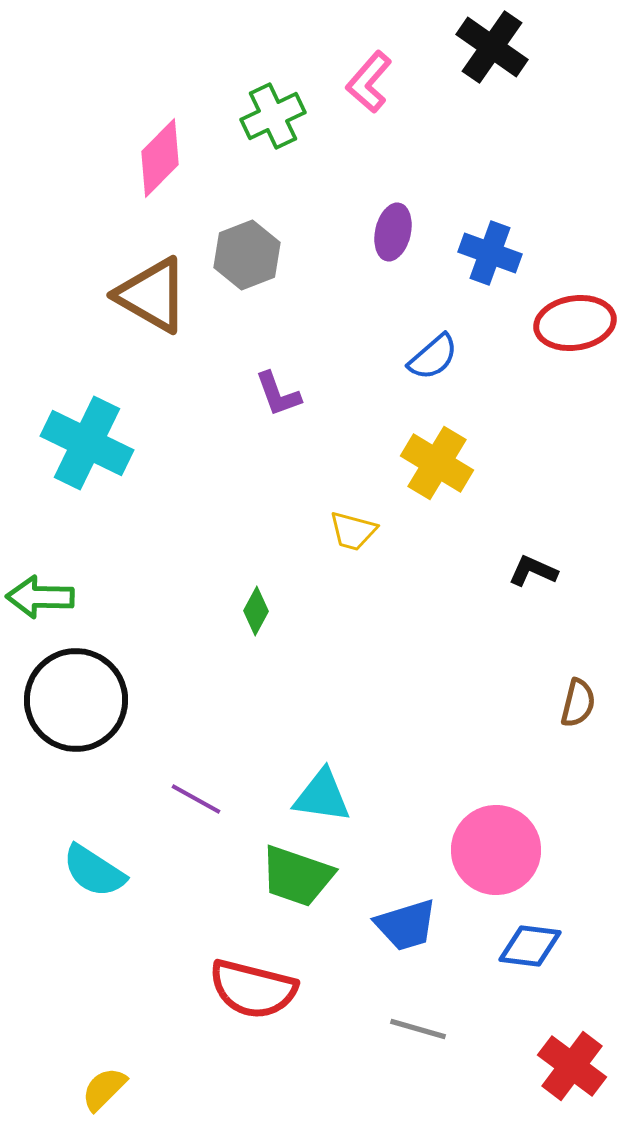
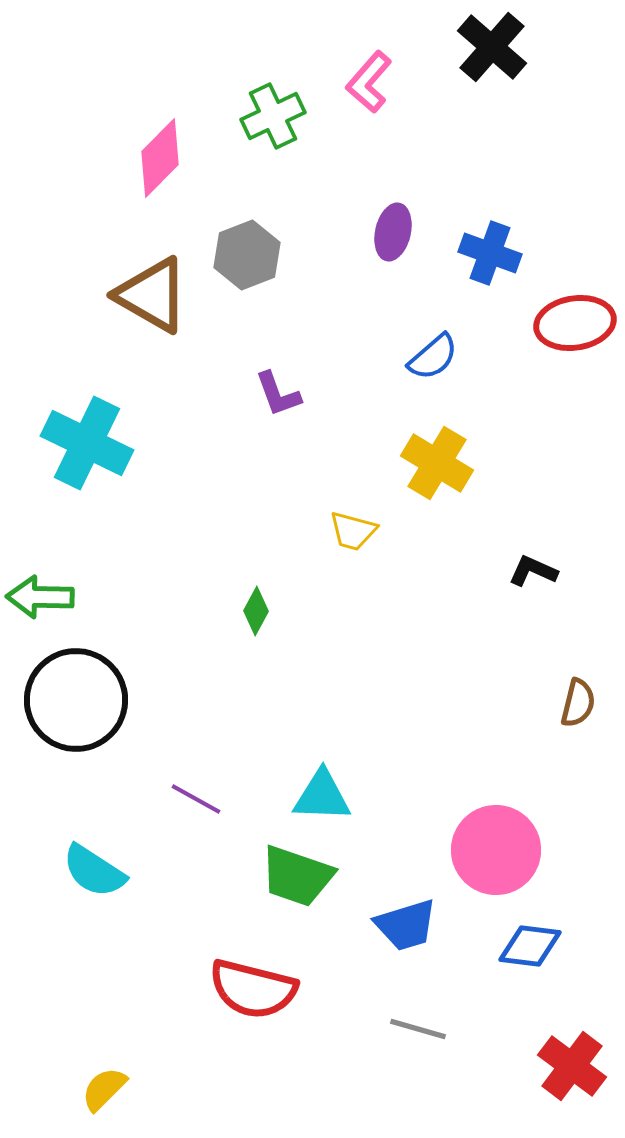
black cross: rotated 6 degrees clockwise
cyan triangle: rotated 6 degrees counterclockwise
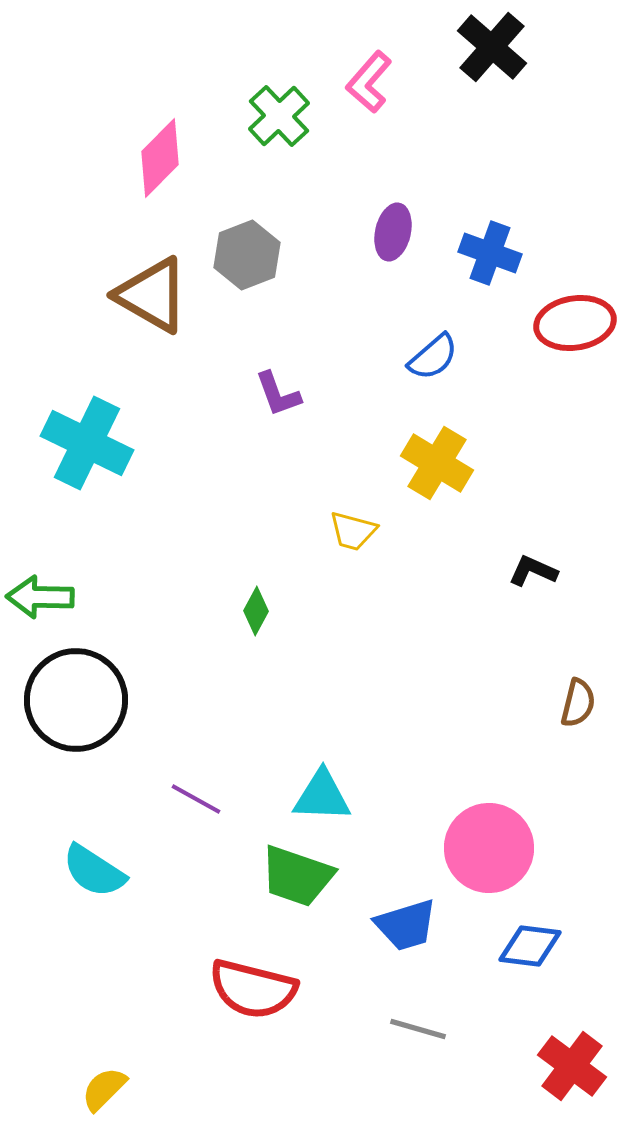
green cross: moved 6 px right; rotated 18 degrees counterclockwise
pink circle: moved 7 px left, 2 px up
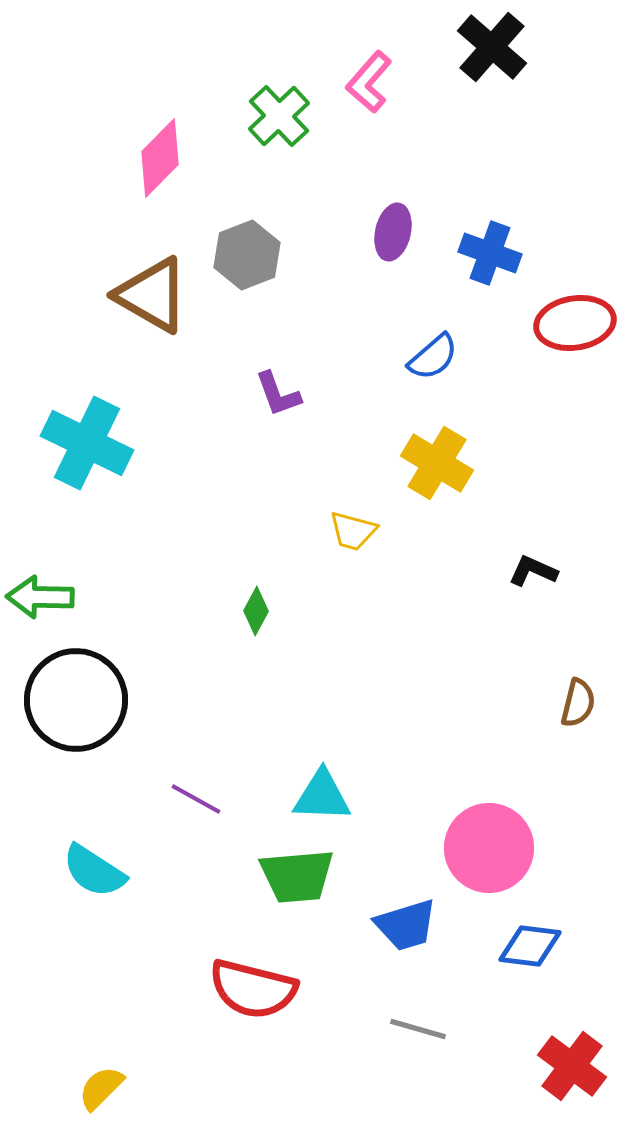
green trapezoid: rotated 24 degrees counterclockwise
yellow semicircle: moved 3 px left, 1 px up
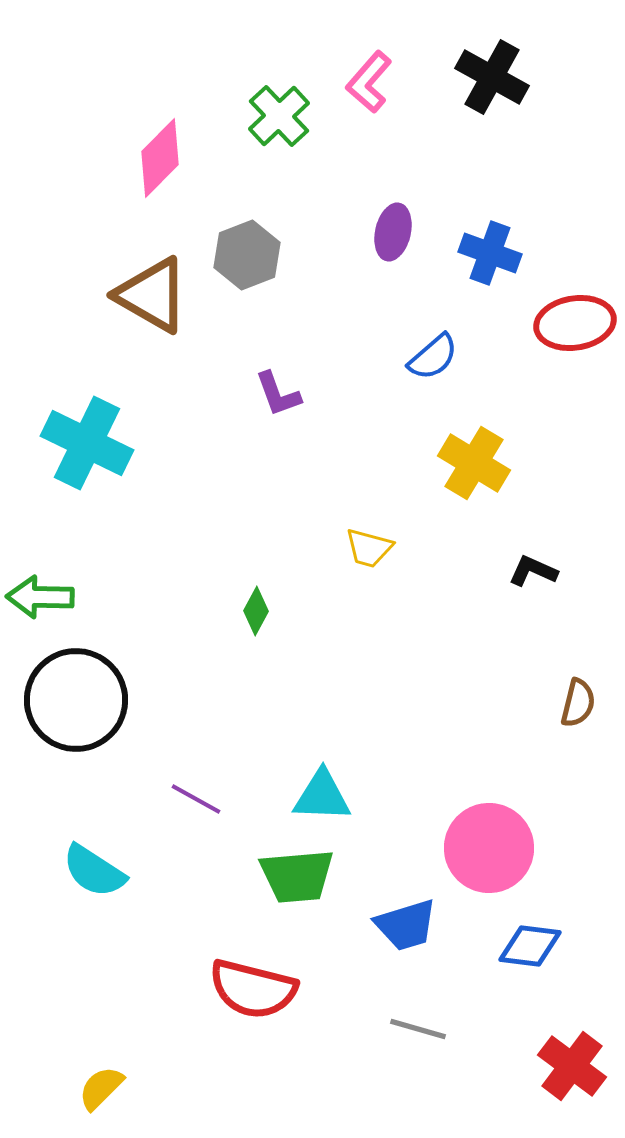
black cross: moved 30 px down; rotated 12 degrees counterclockwise
yellow cross: moved 37 px right
yellow trapezoid: moved 16 px right, 17 px down
